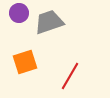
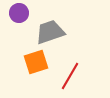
gray trapezoid: moved 1 px right, 10 px down
orange square: moved 11 px right
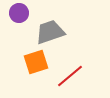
red line: rotated 20 degrees clockwise
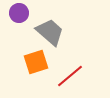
gray trapezoid: rotated 60 degrees clockwise
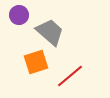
purple circle: moved 2 px down
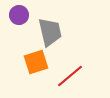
gray trapezoid: rotated 36 degrees clockwise
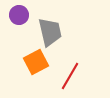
orange square: rotated 10 degrees counterclockwise
red line: rotated 20 degrees counterclockwise
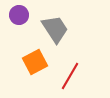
gray trapezoid: moved 5 px right, 3 px up; rotated 20 degrees counterclockwise
orange square: moved 1 px left
